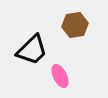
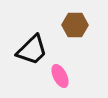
brown hexagon: rotated 10 degrees clockwise
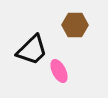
pink ellipse: moved 1 px left, 5 px up
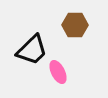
pink ellipse: moved 1 px left, 1 px down
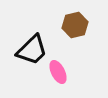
brown hexagon: rotated 15 degrees counterclockwise
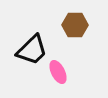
brown hexagon: rotated 15 degrees clockwise
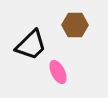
black trapezoid: moved 1 px left, 5 px up
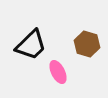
brown hexagon: moved 12 px right, 19 px down; rotated 15 degrees clockwise
